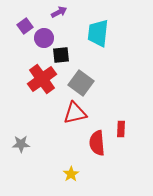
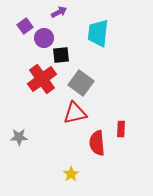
gray star: moved 2 px left, 7 px up
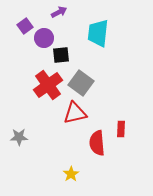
red cross: moved 6 px right, 6 px down
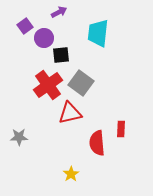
red triangle: moved 5 px left
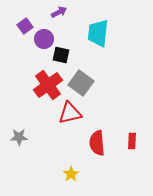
purple circle: moved 1 px down
black square: rotated 18 degrees clockwise
red rectangle: moved 11 px right, 12 px down
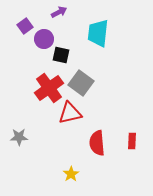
red cross: moved 1 px right, 3 px down
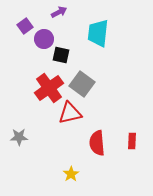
gray square: moved 1 px right, 1 px down
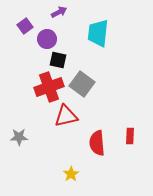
purple circle: moved 3 px right
black square: moved 3 px left, 5 px down
red cross: moved 1 px up; rotated 16 degrees clockwise
red triangle: moved 4 px left, 3 px down
red rectangle: moved 2 px left, 5 px up
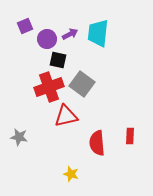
purple arrow: moved 11 px right, 22 px down
purple square: rotated 14 degrees clockwise
gray star: rotated 12 degrees clockwise
yellow star: rotated 21 degrees counterclockwise
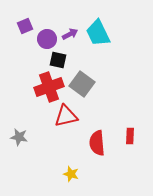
cyan trapezoid: rotated 32 degrees counterclockwise
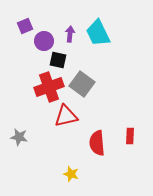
purple arrow: rotated 56 degrees counterclockwise
purple circle: moved 3 px left, 2 px down
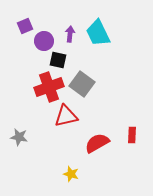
red rectangle: moved 2 px right, 1 px up
red semicircle: rotated 65 degrees clockwise
